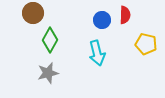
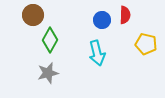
brown circle: moved 2 px down
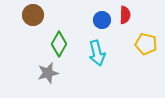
green diamond: moved 9 px right, 4 px down
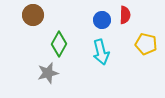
cyan arrow: moved 4 px right, 1 px up
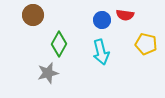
red semicircle: rotated 96 degrees clockwise
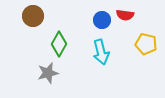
brown circle: moved 1 px down
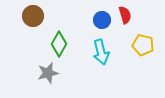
red semicircle: rotated 114 degrees counterclockwise
yellow pentagon: moved 3 px left, 1 px down
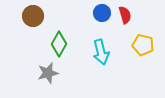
blue circle: moved 7 px up
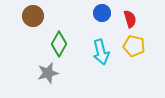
red semicircle: moved 5 px right, 4 px down
yellow pentagon: moved 9 px left, 1 px down
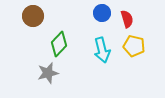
red semicircle: moved 3 px left
green diamond: rotated 15 degrees clockwise
cyan arrow: moved 1 px right, 2 px up
